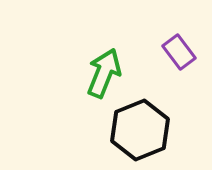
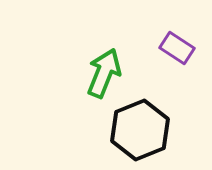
purple rectangle: moved 2 px left, 4 px up; rotated 20 degrees counterclockwise
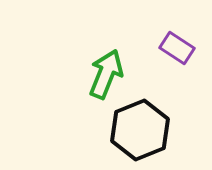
green arrow: moved 2 px right, 1 px down
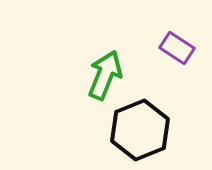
green arrow: moved 1 px left, 1 px down
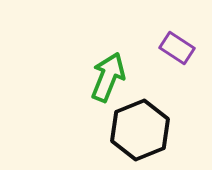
green arrow: moved 3 px right, 2 px down
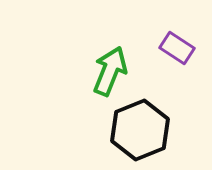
green arrow: moved 2 px right, 6 px up
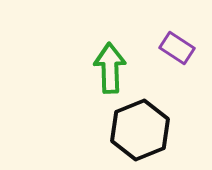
green arrow: moved 3 px up; rotated 24 degrees counterclockwise
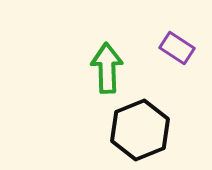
green arrow: moved 3 px left
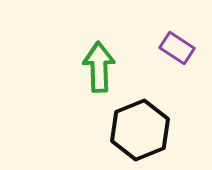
green arrow: moved 8 px left, 1 px up
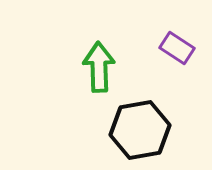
black hexagon: rotated 12 degrees clockwise
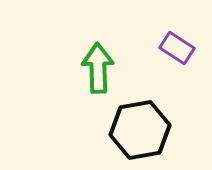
green arrow: moved 1 px left, 1 px down
